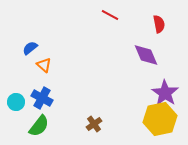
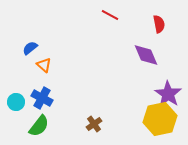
purple star: moved 3 px right, 1 px down
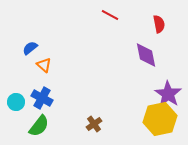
purple diamond: rotated 12 degrees clockwise
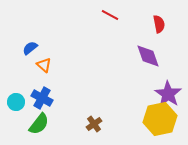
purple diamond: moved 2 px right, 1 px down; rotated 8 degrees counterclockwise
green semicircle: moved 2 px up
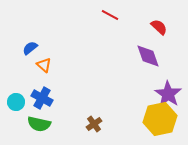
red semicircle: moved 3 px down; rotated 36 degrees counterclockwise
green semicircle: rotated 65 degrees clockwise
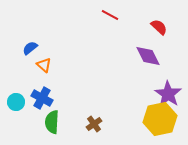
purple diamond: rotated 8 degrees counterclockwise
green semicircle: moved 13 px right, 2 px up; rotated 80 degrees clockwise
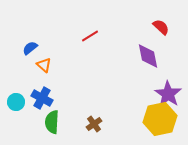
red line: moved 20 px left, 21 px down; rotated 60 degrees counterclockwise
red semicircle: moved 2 px right
purple diamond: rotated 16 degrees clockwise
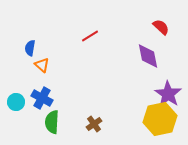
blue semicircle: rotated 42 degrees counterclockwise
orange triangle: moved 2 px left
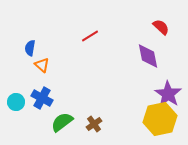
green semicircle: moved 10 px right; rotated 50 degrees clockwise
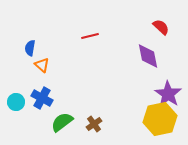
red line: rotated 18 degrees clockwise
